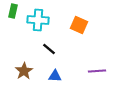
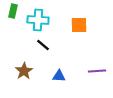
orange square: rotated 24 degrees counterclockwise
black line: moved 6 px left, 4 px up
blue triangle: moved 4 px right
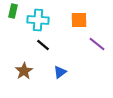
orange square: moved 5 px up
purple line: moved 27 px up; rotated 42 degrees clockwise
blue triangle: moved 1 px right, 4 px up; rotated 40 degrees counterclockwise
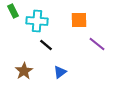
green rectangle: rotated 40 degrees counterclockwise
cyan cross: moved 1 px left, 1 px down
black line: moved 3 px right
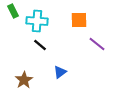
black line: moved 6 px left
brown star: moved 9 px down
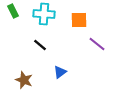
cyan cross: moved 7 px right, 7 px up
brown star: rotated 18 degrees counterclockwise
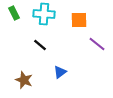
green rectangle: moved 1 px right, 2 px down
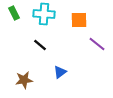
brown star: rotated 30 degrees counterclockwise
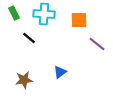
black line: moved 11 px left, 7 px up
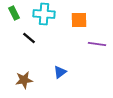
purple line: rotated 30 degrees counterclockwise
